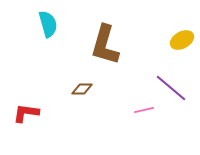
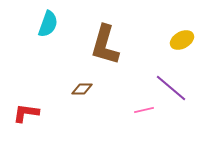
cyan semicircle: rotated 36 degrees clockwise
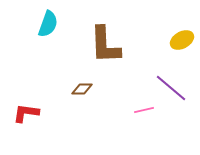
brown L-shape: rotated 18 degrees counterclockwise
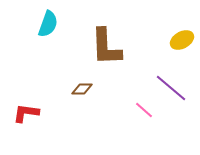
brown L-shape: moved 1 px right, 2 px down
pink line: rotated 54 degrees clockwise
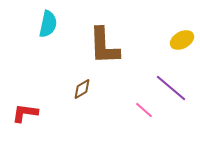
cyan semicircle: rotated 8 degrees counterclockwise
brown L-shape: moved 2 px left, 1 px up
brown diamond: rotated 30 degrees counterclockwise
red L-shape: moved 1 px left
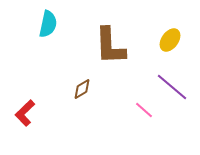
yellow ellipse: moved 12 px left; rotated 25 degrees counterclockwise
brown L-shape: moved 6 px right
purple line: moved 1 px right, 1 px up
red L-shape: rotated 52 degrees counterclockwise
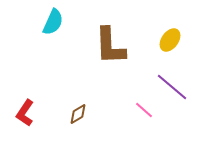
cyan semicircle: moved 5 px right, 2 px up; rotated 12 degrees clockwise
brown diamond: moved 4 px left, 25 px down
red L-shape: rotated 12 degrees counterclockwise
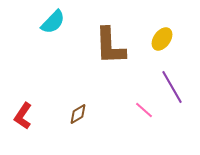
cyan semicircle: rotated 20 degrees clockwise
yellow ellipse: moved 8 px left, 1 px up
purple line: rotated 20 degrees clockwise
red L-shape: moved 2 px left, 3 px down
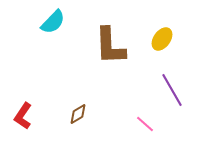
purple line: moved 3 px down
pink line: moved 1 px right, 14 px down
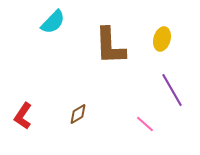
yellow ellipse: rotated 20 degrees counterclockwise
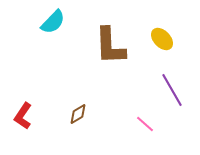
yellow ellipse: rotated 60 degrees counterclockwise
